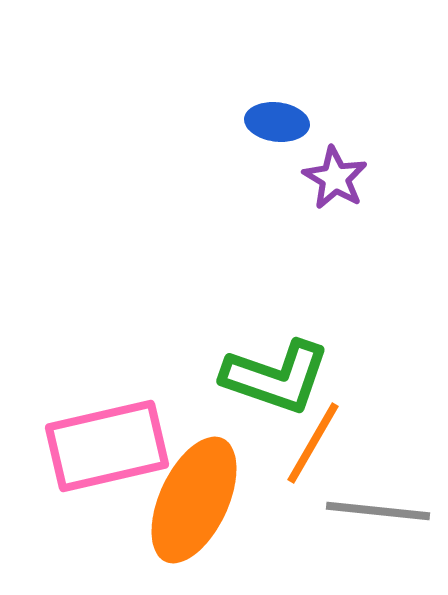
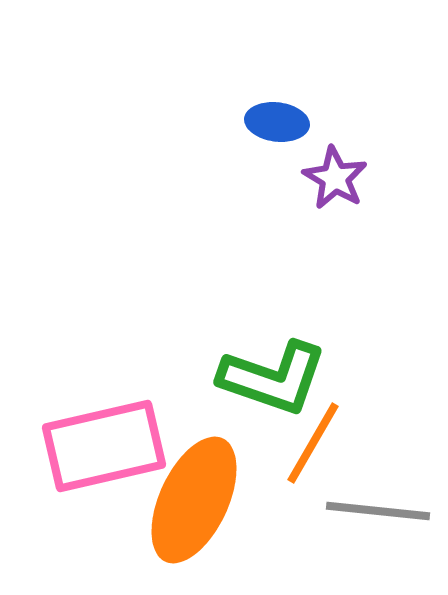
green L-shape: moved 3 px left, 1 px down
pink rectangle: moved 3 px left
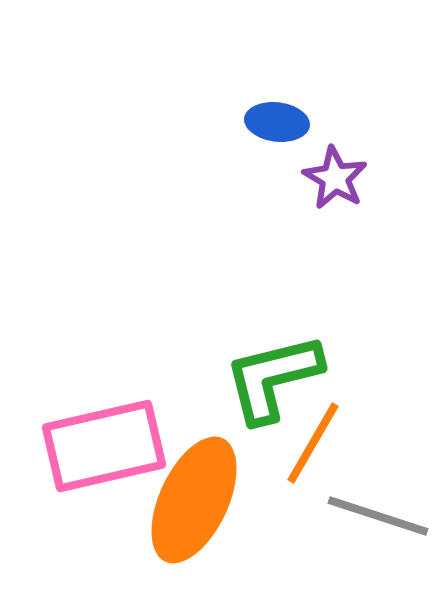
green L-shape: rotated 147 degrees clockwise
gray line: moved 5 px down; rotated 12 degrees clockwise
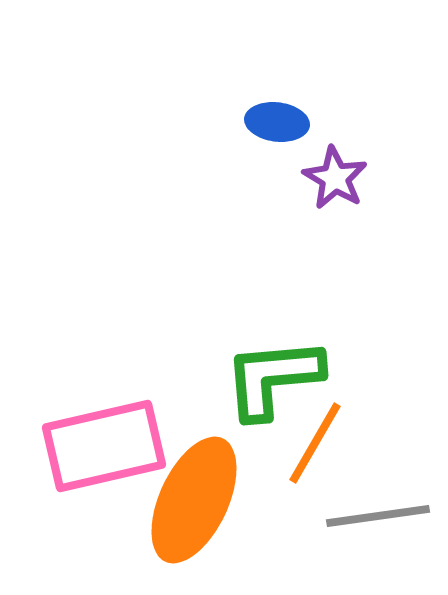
green L-shape: rotated 9 degrees clockwise
orange line: moved 2 px right
gray line: rotated 26 degrees counterclockwise
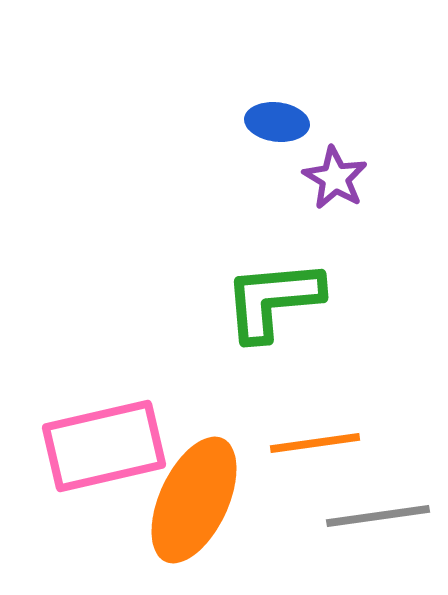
green L-shape: moved 78 px up
orange line: rotated 52 degrees clockwise
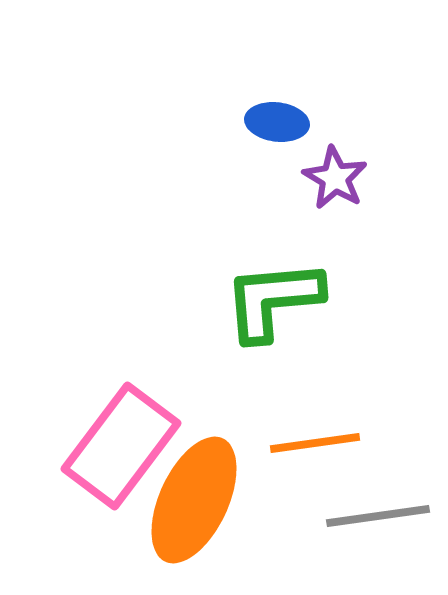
pink rectangle: moved 17 px right; rotated 40 degrees counterclockwise
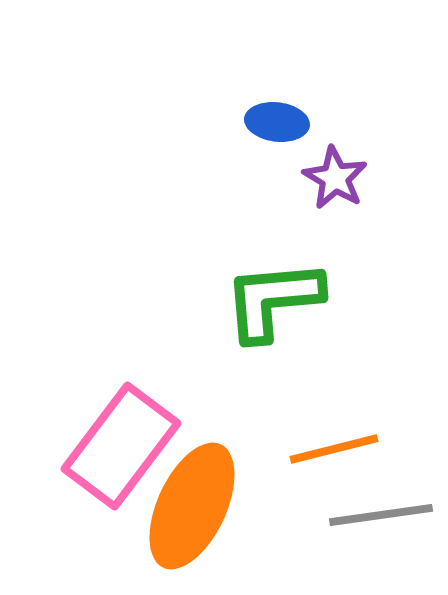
orange line: moved 19 px right, 6 px down; rotated 6 degrees counterclockwise
orange ellipse: moved 2 px left, 6 px down
gray line: moved 3 px right, 1 px up
